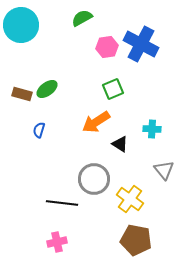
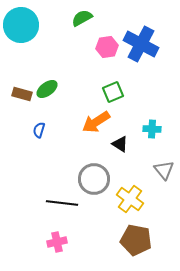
green square: moved 3 px down
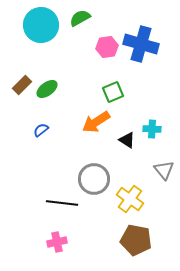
green semicircle: moved 2 px left
cyan circle: moved 20 px right
blue cross: rotated 12 degrees counterclockwise
brown rectangle: moved 9 px up; rotated 60 degrees counterclockwise
blue semicircle: moved 2 px right; rotated 35 degrees clockwise
black triangle: moved 7 px right, 4 px up
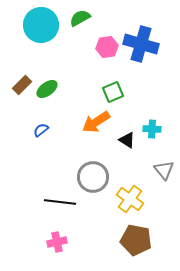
gray circle: moved 1 px left, 2 px up
black line: moved 2 px left, 1 px up
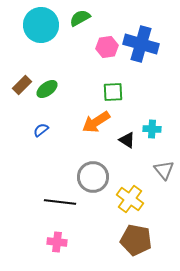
green square: rotated 20 degrees clockwise
pink cross: rotated 18 degrees clockwise
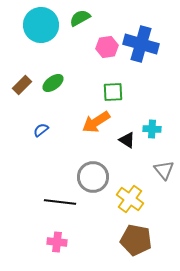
green ellipse: moved 6 px right, 6 px up
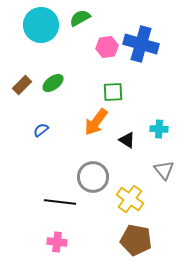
orange arrow: rotated 20 degrees counterclockwise
cyan cross: moved 7 px right
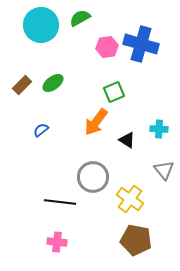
green square: moved 1 px right; rotated 20 degrees counterclockwise
